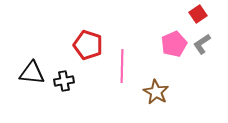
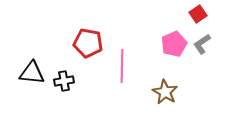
red pentagon: moved 2 px up; rotated 8 degrees counterclockwise
brown star: moved 9 px right
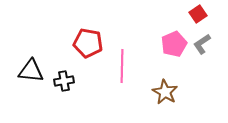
black triangle: moved 1 px left, 2 px up
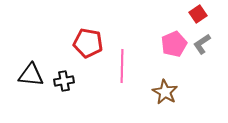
black triangle: moved 4 px down
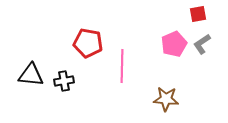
red square: rotated 24 degrees clockwise
brown star: moved 1 px right, 7 px down; rotated 25 degrees counterclockwise
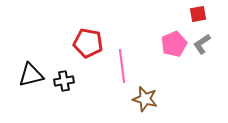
pink line: rotated 8 degrees counterclockwise
black triangle: rotated 20 degrees counterclockwise
brown star: moved 21 px left; rotated 10 degrees clockwise
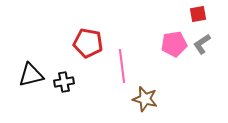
pink pentagon: rotated 15 degrees clockwise
black cross: moved 1 px down
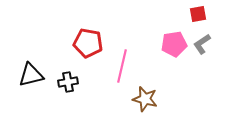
pink line: rotated 20 degrees clockwise
black cross: moved 4 px right
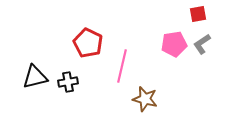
red pentagon: rotated 16 degrees clockwise
black triangle: moved 4 px right, 2 px down
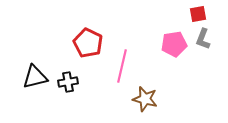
gray L-shape: moved 1 px right, 5 px up; rotated 35 degrees counterclockwise
